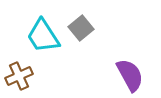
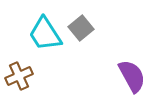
cyan trapezoid: moved 2 px right, 2 px up
purple semicircle: moved 2 px right, 1 px down
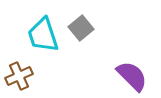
cyan trapezoid: moved 2 px left, 1 px down; rotated 15 degrees clockwise
purple semicircle: rotated 16 degrees counterclockwise
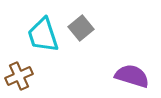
purple semicircle: rotated 28 degrees counterclockwise
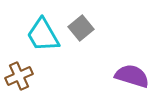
cyan trapezoid: rotated 12 degrees counterclockwise
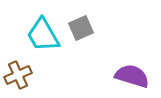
gray square: rotated 15 degrees clockwise
brown cross: moved 1 px left, 1 px up
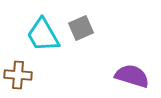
brown cross: rotated 28 degrees clockwise
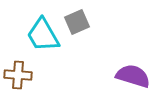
gray square: moved 4 px left, 6 px up
purple semicircle: moved 1 px right
